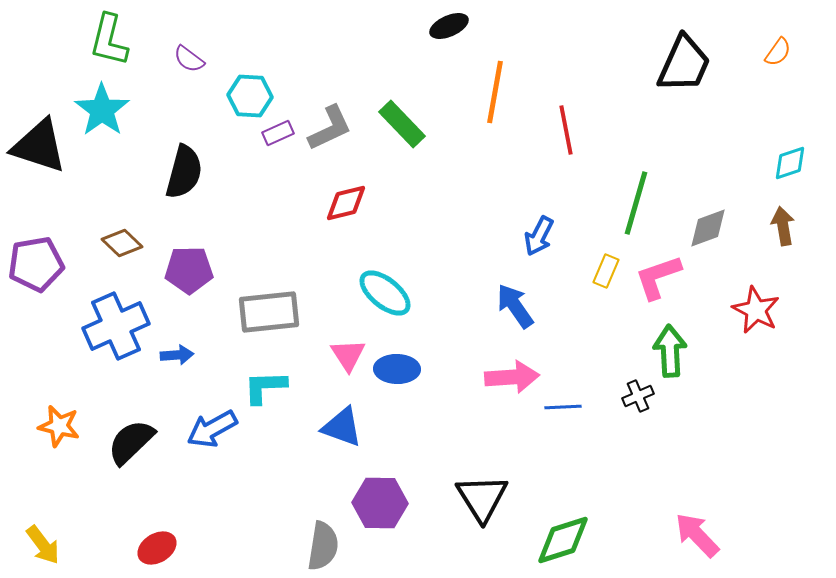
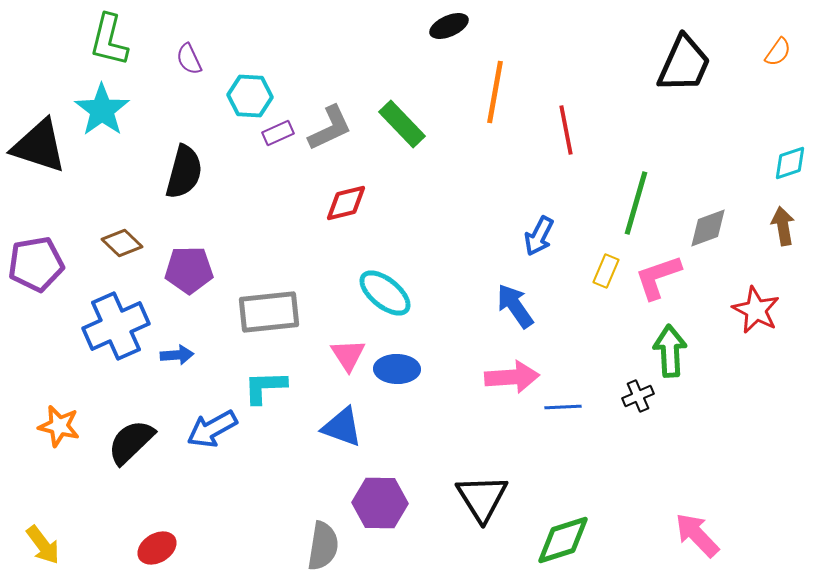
purple semicircle at (189, 59): rotated 28 degrees clockwise
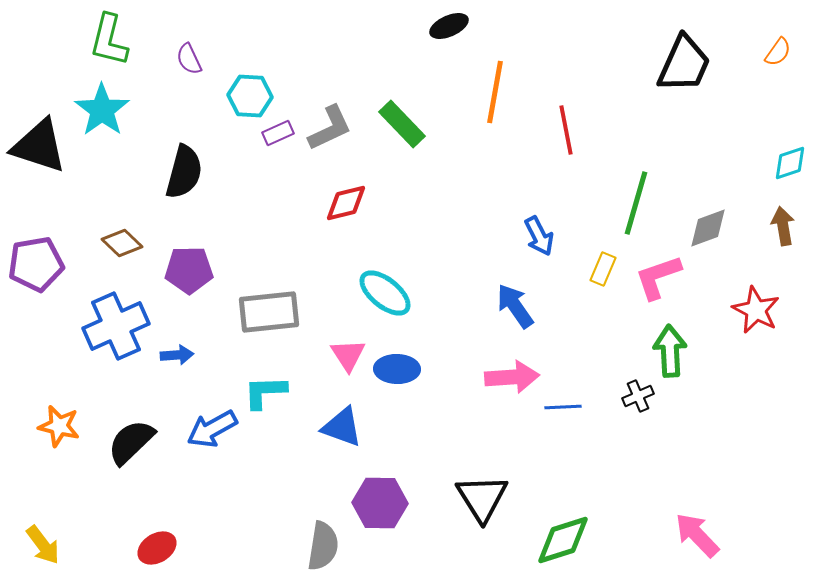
blue arrow at (539, 236): rotated 54 degrees counterclockwise
yellow rectangle at (606, 271): moved 3 px left, 2 px up
cyan L-shape at (265, 387): moved 5 px down
